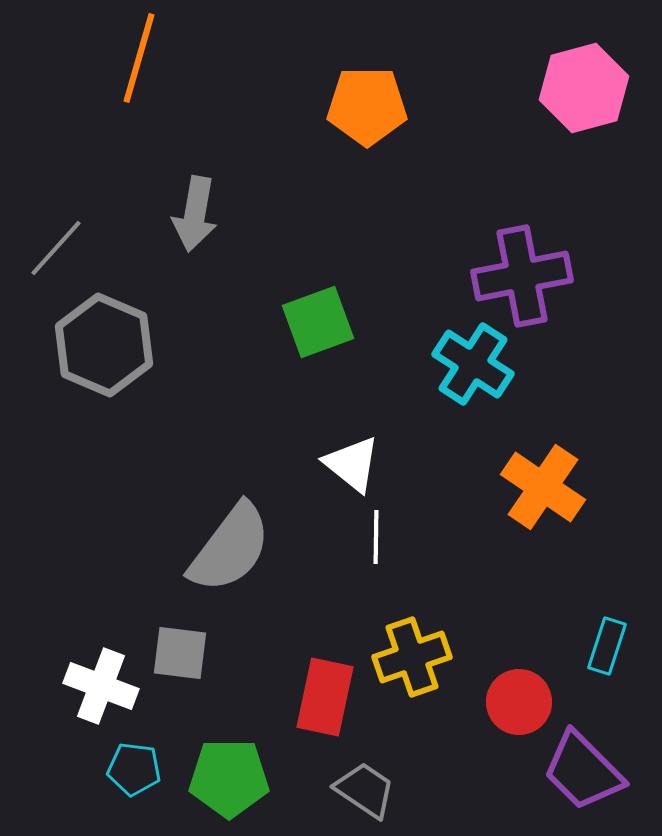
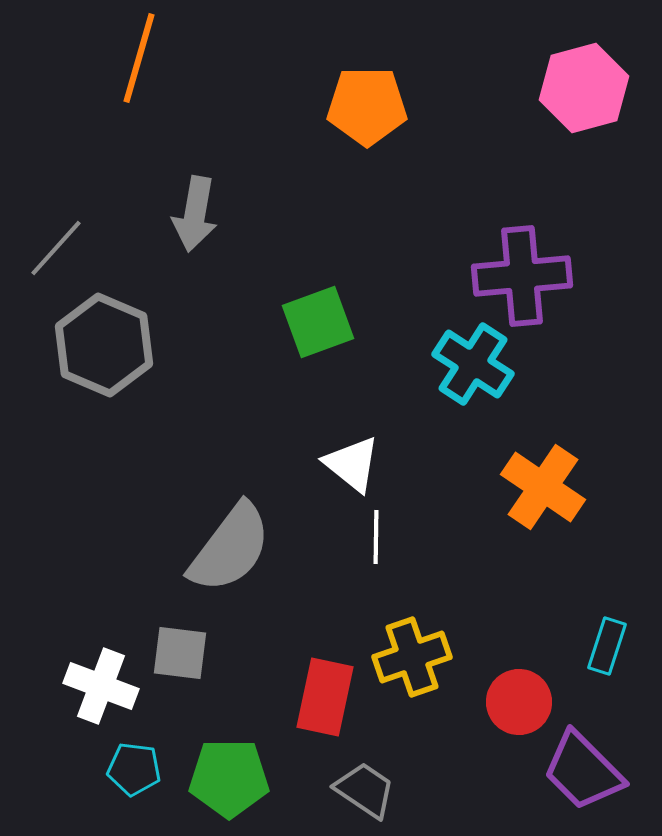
purple cross: rotated 6 degrees clockwise
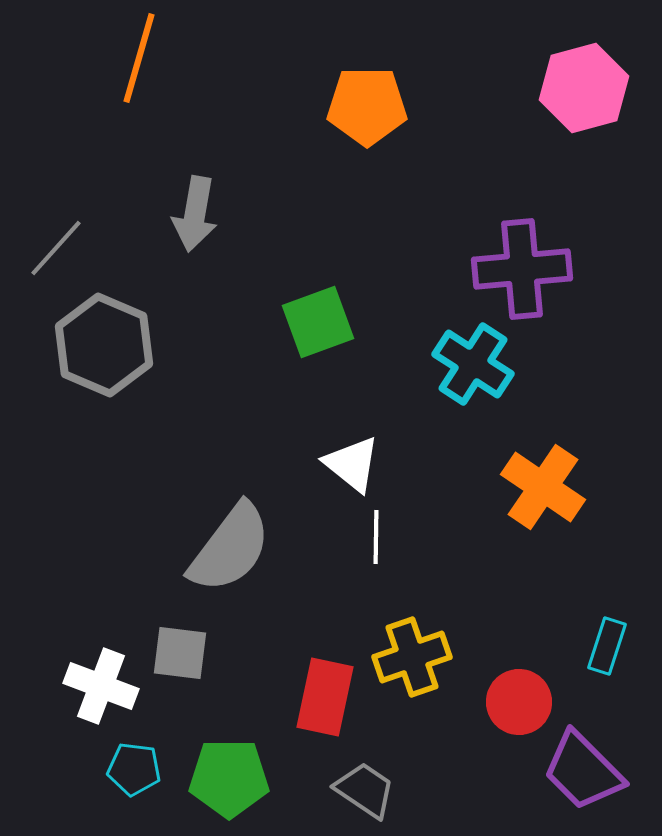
purple cross: moved 7 px up
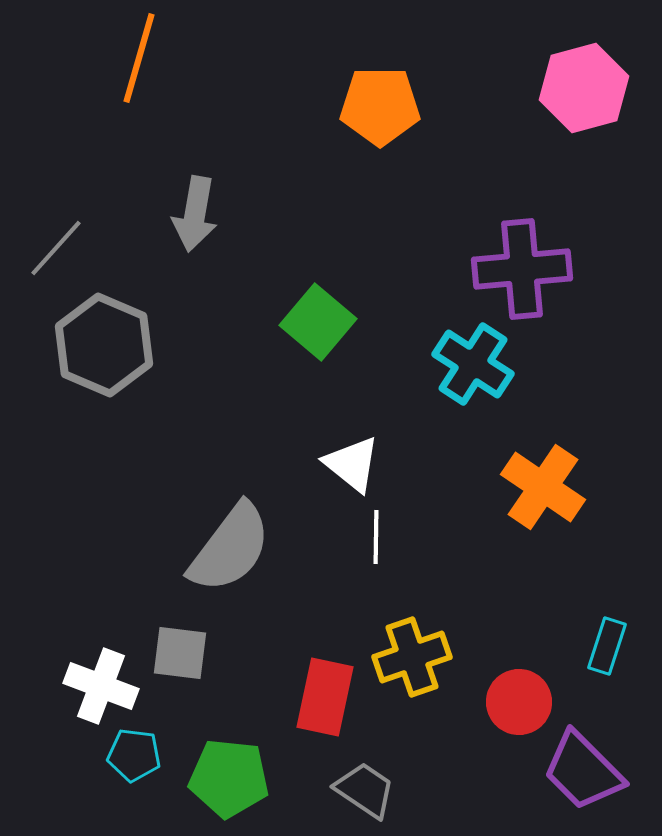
orange pentagon: moved 13 px right
green square: rotated 30 degrees counterclockwise
cyan pentagon: moved 14 px up
green pentagon: rotated 6 degrees clockwise
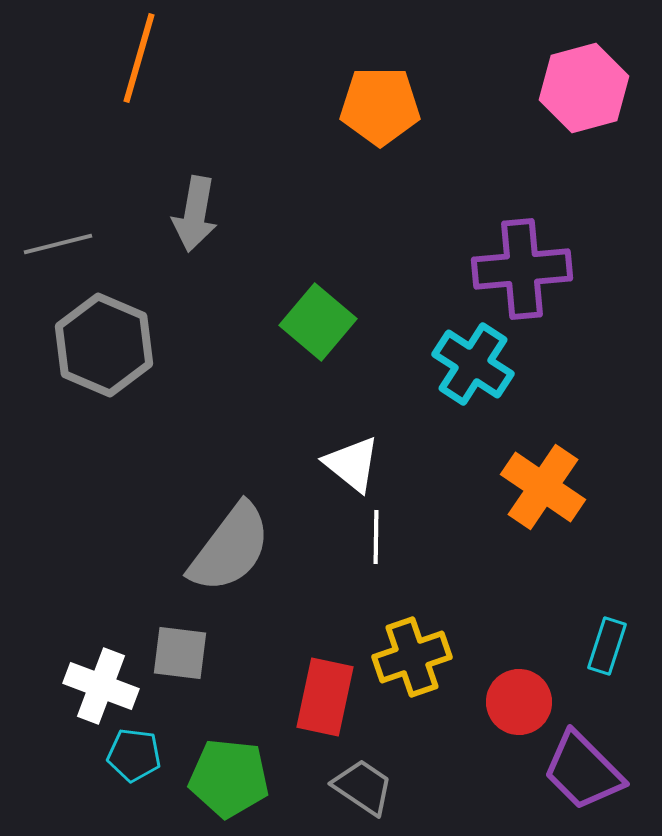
gray line: moved 2 px right, 4 px up; rotated 34 degrees clockwise
gray trapezoid: moved 2 px left, 3 px up
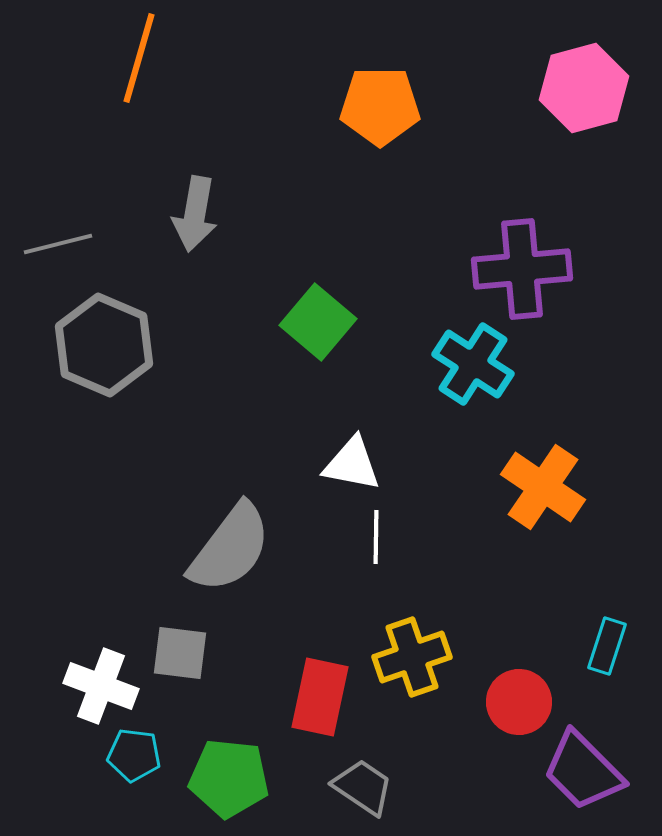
white triangle: rotated 28 degrees counterclockwise
red rectangle: moved 5 px left
